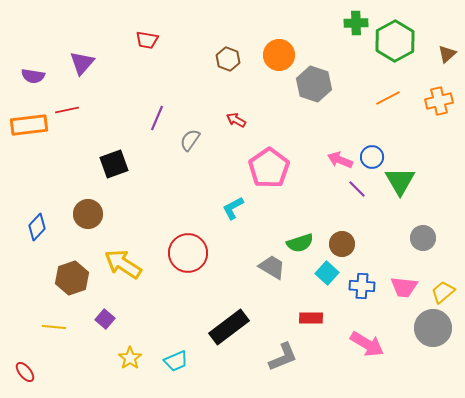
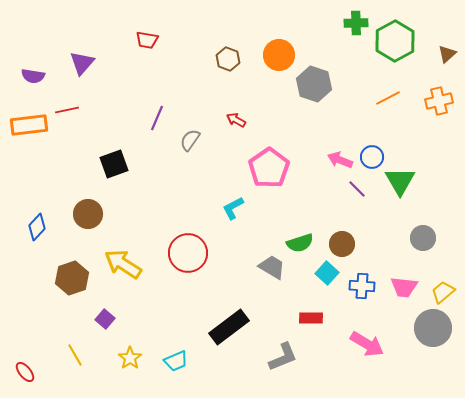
yellow line at (54, 327): moved 21 px right, 28 px down; rotated 55 degrees clockwise
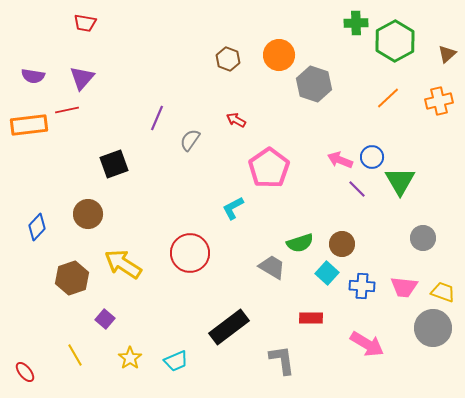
red trapezoid at (147, 40): moved 62 px left, 17 px up
purple triangle at (82, 63): moved 15 px down
orange line at (388, 98): rotated 15 degrees counterclockwise
red circle at (188, 253): moved 2 px right
yellow trapezoid at (443, 292): rotated 60 degrees clockwise
gray L-shape at (283, 357): moved 1 px left, 3 px down; rotated 76 degrees counterclockwise
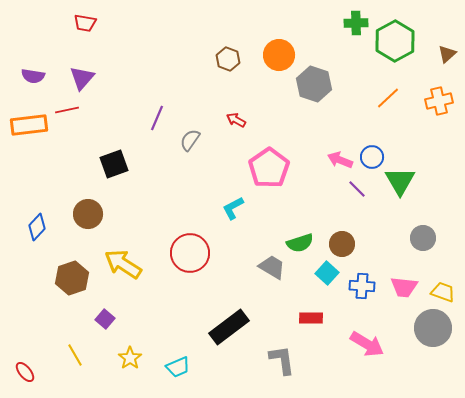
cyan trapezoid at (176, 361): moved 2 px right, 6 px down
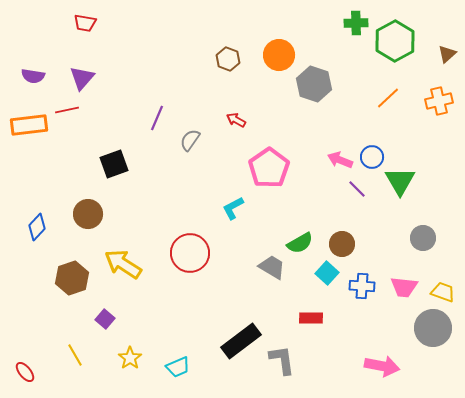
green semicircle at (300, 243): rotated 12 degrees counterclockwise
black rectangle at (229, 327): moved 12 px right, 14 px down
pink arrow at (367, 344): moved 15 px right, 22 px down; rotated 20 degrees counterclockwise
